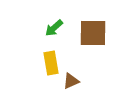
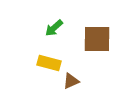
brown square: moved 4 px right, 6 px down
yellow rectangle: moved 2 px left; rotated 65 degrees counterclockwise
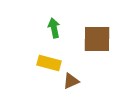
green arrow: rotated 120 degrees clockwise
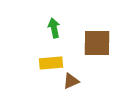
brown square: moved 4 px down
yellow rectangle: moved 2 px right; rotated 20 degrees counterclockwise
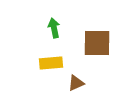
brown triangle: moved 5 px right, 2 px down
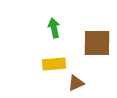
yellow rectangle: moved 3 px right, 1 px down
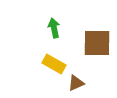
yellow rectangle: rotated 35 degrees clockwise
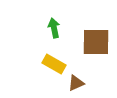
brown square: moved 1 px left, 1 px up
